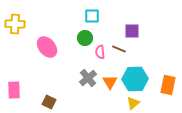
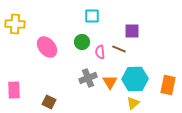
green circle: moved 3 px left, 4 px down
gray cross: rotated 18 degrees clockwise
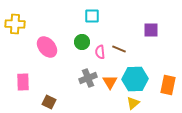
purple square: moved 19 px right, 1 px up
pink rectangle: moved 9 px right, 8 px up
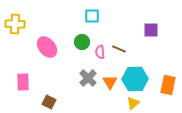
gray cross: rotated 24 degrees counterclockwise
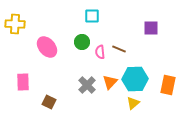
purple square: moved 2 px up
gray cross: moved 1 px left, 7 px down
orange triangle: rotated 14 degrees clockwise
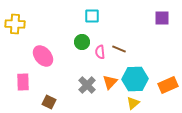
purple square: moved 11 px right, 10 px up
pink ellipse: moved 4 px left, 9 px down
orange rectangle: rotated 54 degrees clockwise
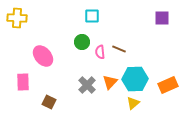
yellow cross: moved 2 px right, 6 px up
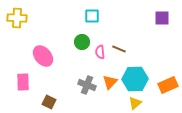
gray cross: rotated 24 degrees counterclockwise
yellow triangle: moved 2 px right
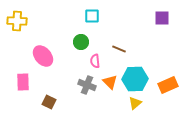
yellow cross: moved 3 px down
green circle: moved 1 px left
pink semicircle: moved 5 px left, 9 px down
orange triangle: rotated 28 degrees counterclockwise
